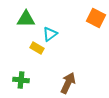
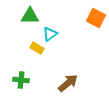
green triangle: moved 4 px right, 3 px up
brown arrow: rotated 25 degrees clockwise
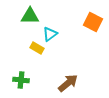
orange square: moved 3 px left, 4 px down
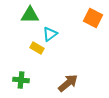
green triangle: moved 1 px up
orange square: moved 4 px up
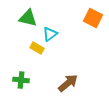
green triangle: moved 2 px left, 3 px down; rotated 12 degrees clockwise
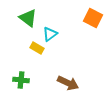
green triangle: rotated 24 degrees clockwise
brown arrow: rotated 65 degrees clockwise
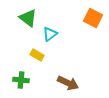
yellow rectangle: moved 7 px down
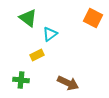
yellow rectangle: rotated 56 degrees counterclockwise
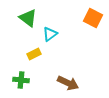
yellow rectangle: moved 3 px left, 1 px up
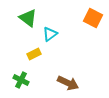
green cross: rotated 21 degrees clockwise
